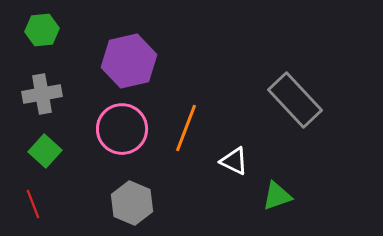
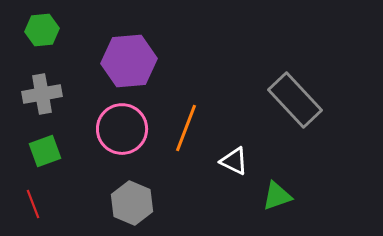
purple hexagon: rotated 8 degrees clockwise
green square: rotated 28 degrees clockwise
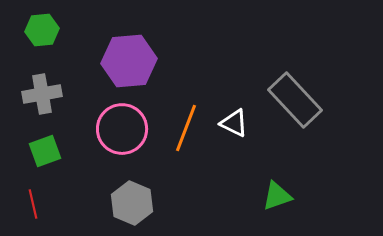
white triangle: moved 38 px up
red line: rotated 8 degrees clockwise
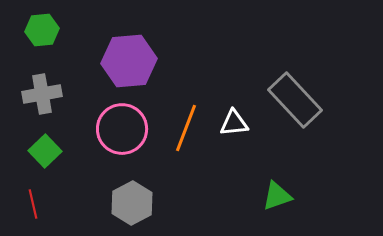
white triangle: rotated 32 degrees counterclockwise
green square: rotated 24 degrees counterclockwise
gray hexagon: rotated 9 degrees clockwise
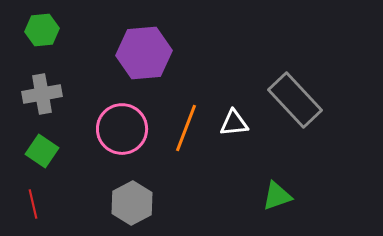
purple hexagon: moved 15 px right, 8 px up
green square: moved 3 px left; rotated 12 degrees counterclockwise
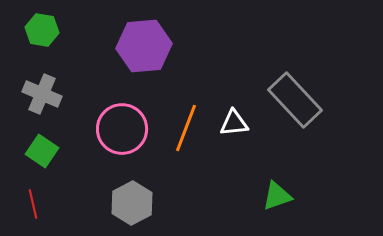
green hexagon: rotated 16 degrees clockwise
purple hexagon: moved 7 px up
gray cross: rotated 33 degrees clockwise
